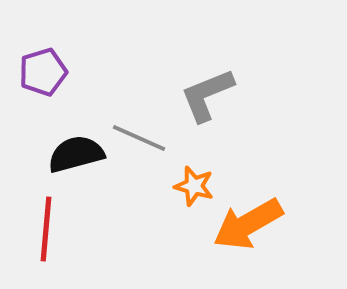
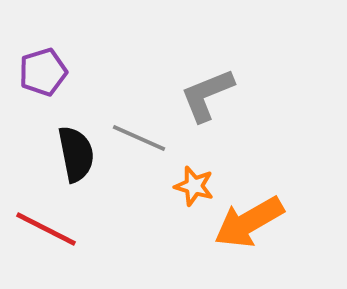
black semicircle: rotated 94 degrees clockwise
orange arrow: moved 1 px right, 2 px up
red line: rotated 68 degrees counterclockwise
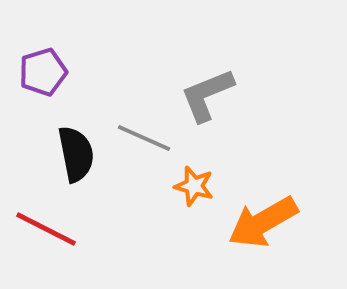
gray line: moved 5 px right
orange arrow: moved 14 px right
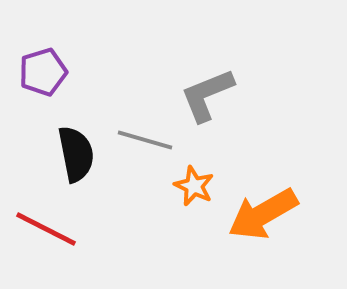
gray line: moved 1 px right, 2 px down; rotated 8 degrees counterclockwise
orange star: rotated 9 degrees clockwise
orange arrow: moved 8 px up
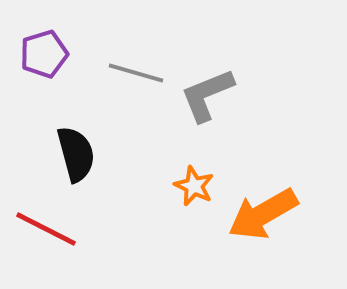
purple pentagon: moved 1 px right, 18 px up
gray line: moved 9 px left, 67 px up
black semicircle: rotated 4 degrees counterclockwise
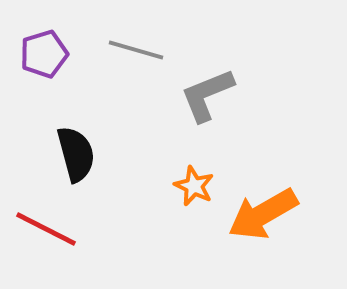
gray line: moved 23 px up
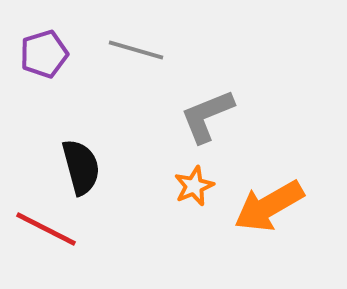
gray L-shape: moved 21 px down
black semicircle: moved 5 px right, 13 px down
orange star: rotated 24 degrees clockwise
orange arrow: moved 6 px right, 8 px up
